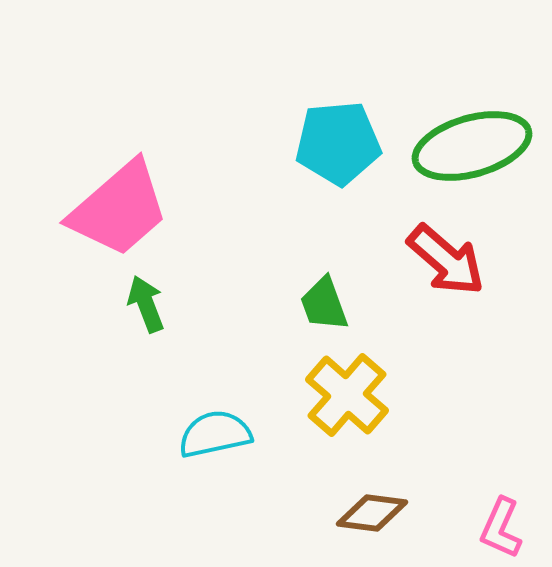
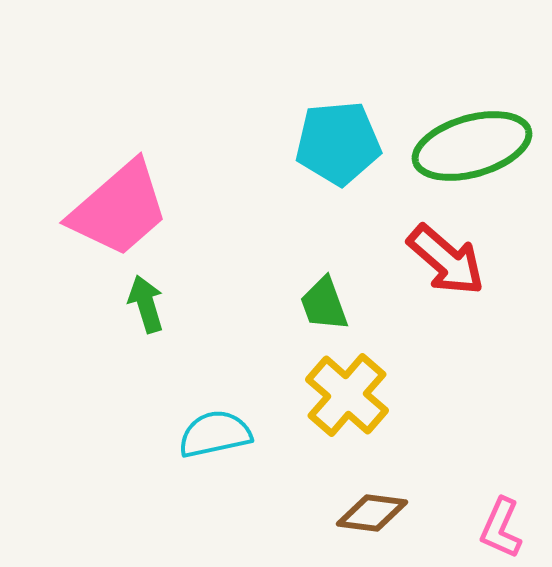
green arrow: rotated 4 degrees clockwise
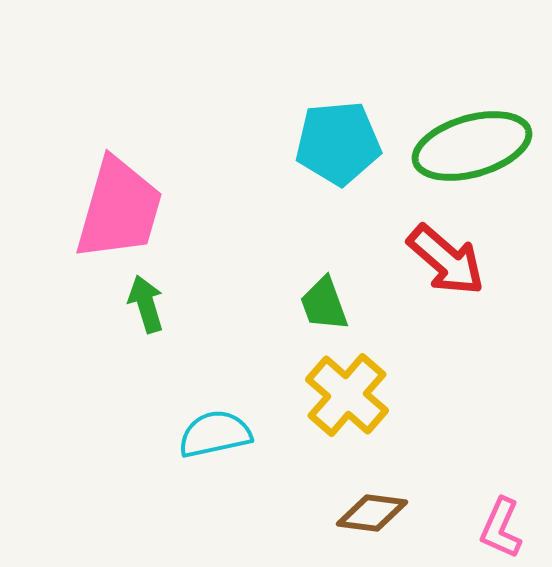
pink trapezoid: rotated 33 degrees counterclockwise
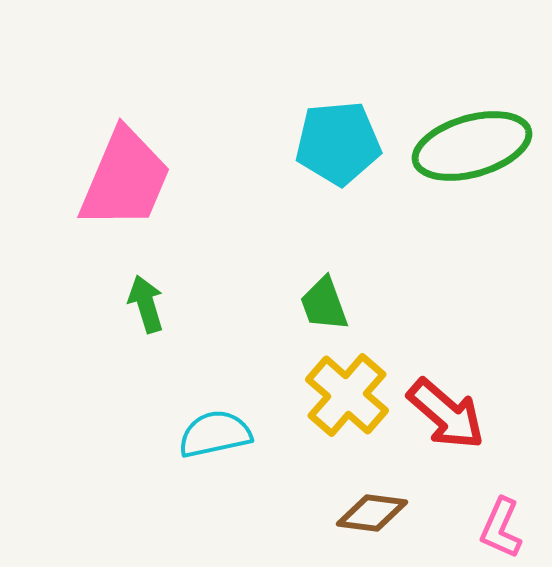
pink trapezoid: moved 6 px right, 30 px up; rotated 7 degrees clockwise
red arrow: moved 154 px down
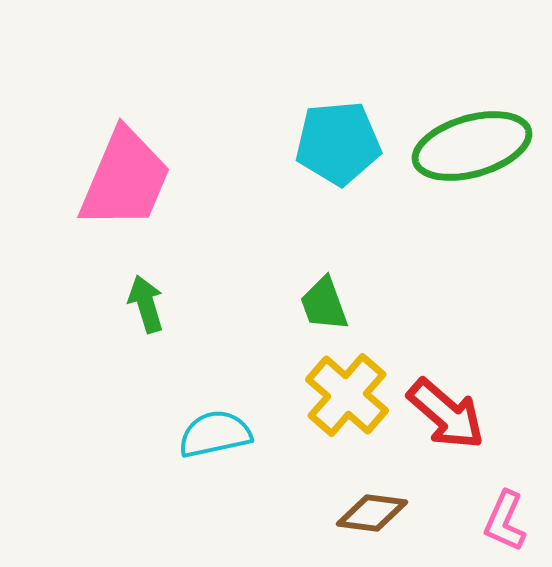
pink L-shape: moved 4 px right, 7 px up
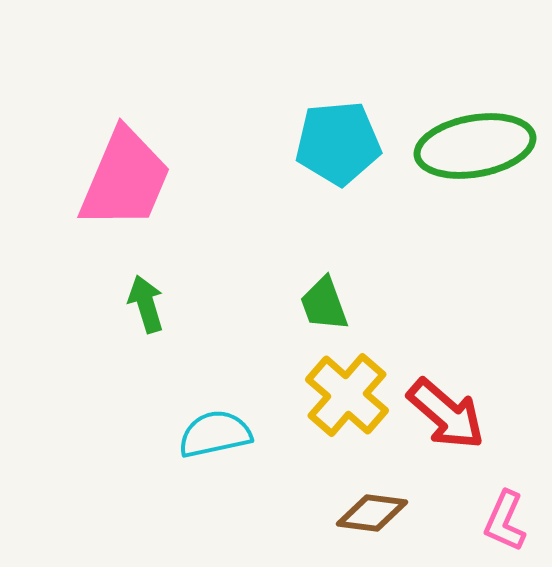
green ellipse: moved 3 px right; rotated 6 degrees clockwise
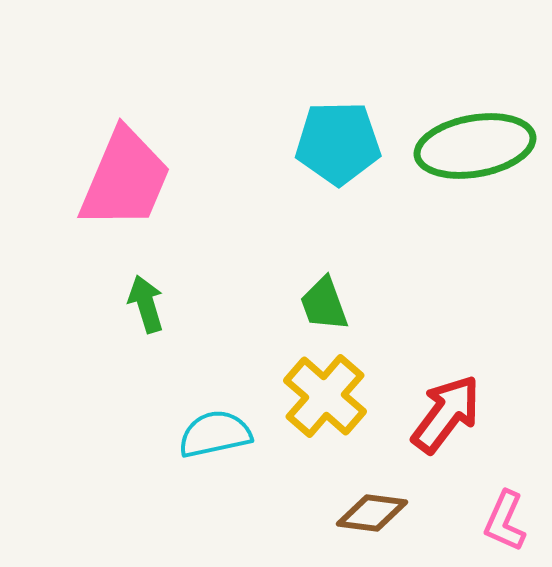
cyan pentagon: rotated 4 degrees clockwise
yellow cross: moved 22 px left, 1 px down
red arrow: rotated 94 degrees counterclockwise
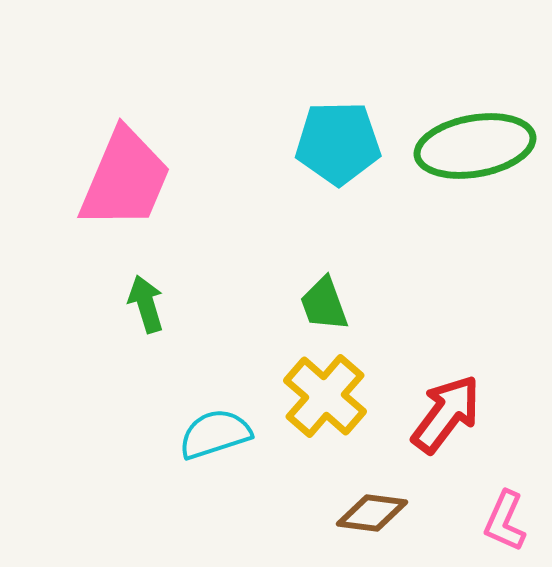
cyan semicircle: rotated 6 degrees counterclockwise
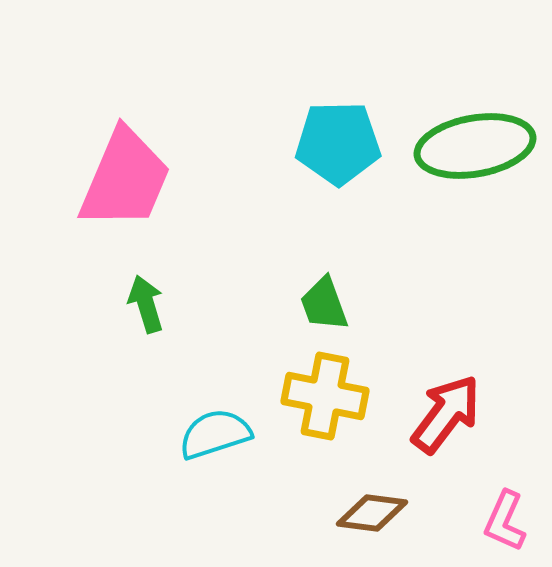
yellow cross: rotated 30 degrees counterclockwise
